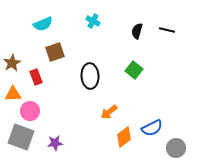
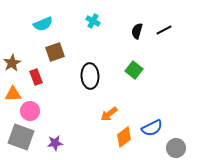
black line: moved 3 px left; rotated 42 degrees counterclockwise
orange arrow: moved 2 px down
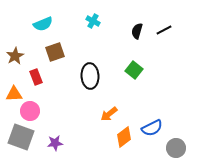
brown star: moved 3 px right, 7 px up
orange triangle: moved 1 px right
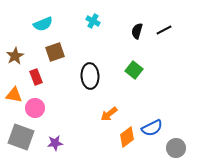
orange triangle: moved 1 px down; rotated 12 degrees clockwise
pink circle: moved 5 px right, 3 px up
orange diamond: moved 3 px right
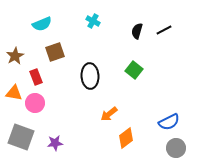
cyan semicircle: moved 1 px left
orange triangle: moved 2 px up
pink circle: moved 5 px up
blue semicircle: moved 17 px right, 6 px up
orange diamond: moved 1 px left, 1 px down
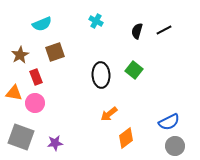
cyan cross: moved 3 px right
brown star: moved 5 px right, 1 px up
black ellipse: moved 11 px right, 1 px up
gray circle: moved 1 px left, 2 px up
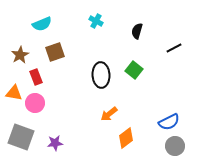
black line: moved 10 px right, 18 px down
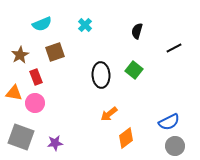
cyan cross: moved 11 px left, 4 px down; rotated 16 degrees clockwise
